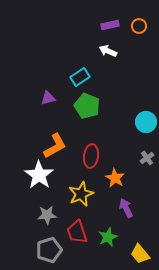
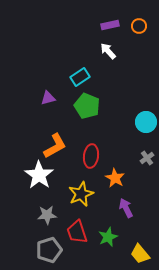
white arrow: rotated 24 degrees clockwise
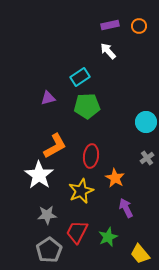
green pentagon: rotated 25 degrees counterclockwise
yellow star: moved 3 px up
red trapezoid: rotated 45 degrees clockwise
gray pentagon: rotated 15 degrees counterclockwise
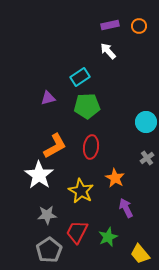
red ellipse: moved 9 px up
yellow star: rotated 20 degrees counterclockwise
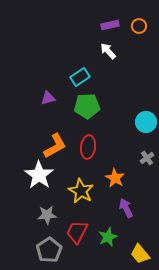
red ellipse: moved 3 px left
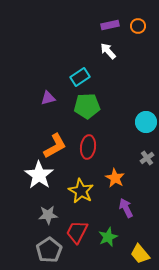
orange circle: moved 1 px left
gray star: moved 1 px right
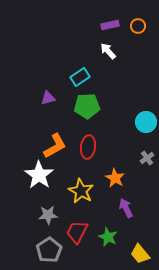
green star: rotated 24 degrees counterclockwise
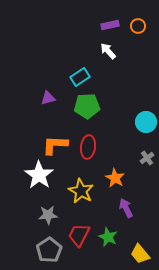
orange L-shape: moved 1 px up; rotated 148 degrees counterclockwise
red trapezoid: moved 2 px right, 3 px down
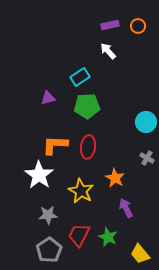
gray cross: rotated 24 degrees counterclockwise
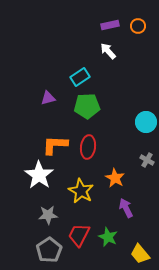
gray cross: moved 2 px down
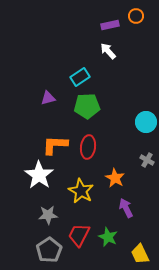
orange circle: moved 2 px left, 10 px up
yellow trapezoid: rotated 15 degrees clockwise
